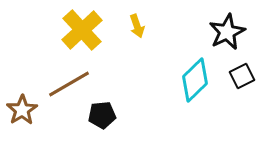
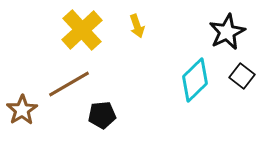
black square: rotated 25 degrees counterclockwise
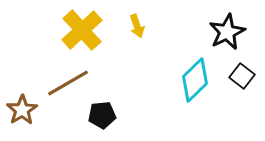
brown line: moved 1 px left, 1 px up
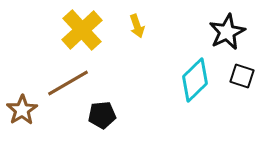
black square: rotated 20 degrees counterclockwise
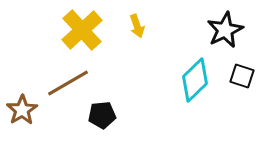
black star: moved 2 px left, 2 px up
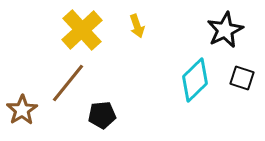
black square: moved 2 px down
brown line: rotated 21 degrees counterclockwise
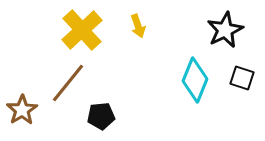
yellow arrow: moved 1 px right
cyan diamond: rotated 24 degrees counterclockwise
black pentagon: moved 1 px left, 1 px down
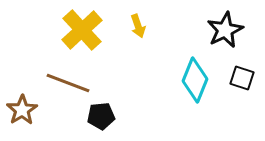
brown line: rotated 72 degrees clockwise
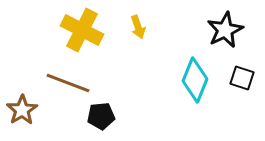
yellow arrow: moved 1 px down
yellow cross: rotated 21 degrees counterclockwise
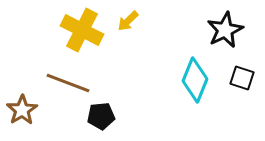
yellow arrow: moved 10 px left, 6 px up; rotated 65 degrees clockwise
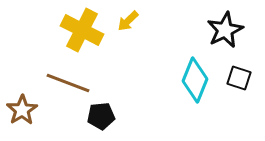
black square: moved 3 px left
